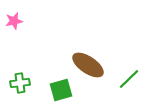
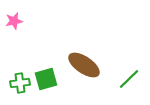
brown ellipse: moved 4 px left
green square: moved 15 px left, 11 px up
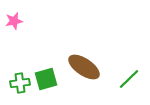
brown ellipse: moved 2 px down
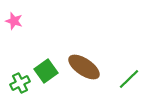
pink star: rotated 30 degrees clockwise
green square: moved 8 px up; rotated 20 degrees counterclockwise
green cross: rotated 18 degrees counterclockwise
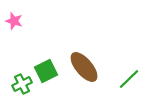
brown ellipse: rotated 16 degrees clockwise
green square: rotated 10 degrees clockwise
green cross: moved 2 px right, 1 px down
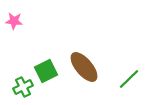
pink star: rotated 12 degrees counterclockwise
green cross: moved 1 px right, 3 px down
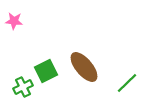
green line: moved 2 px left, 4 px down
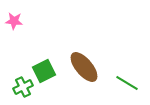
green square: moved 2 px left
green line: rotated 75 degrees clockwise
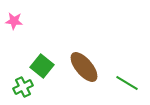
green square: moved 2 px left, 5 px up; rotated 25 degrees counterclockwise
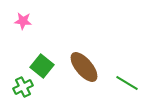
pink star: moved 9 px right
